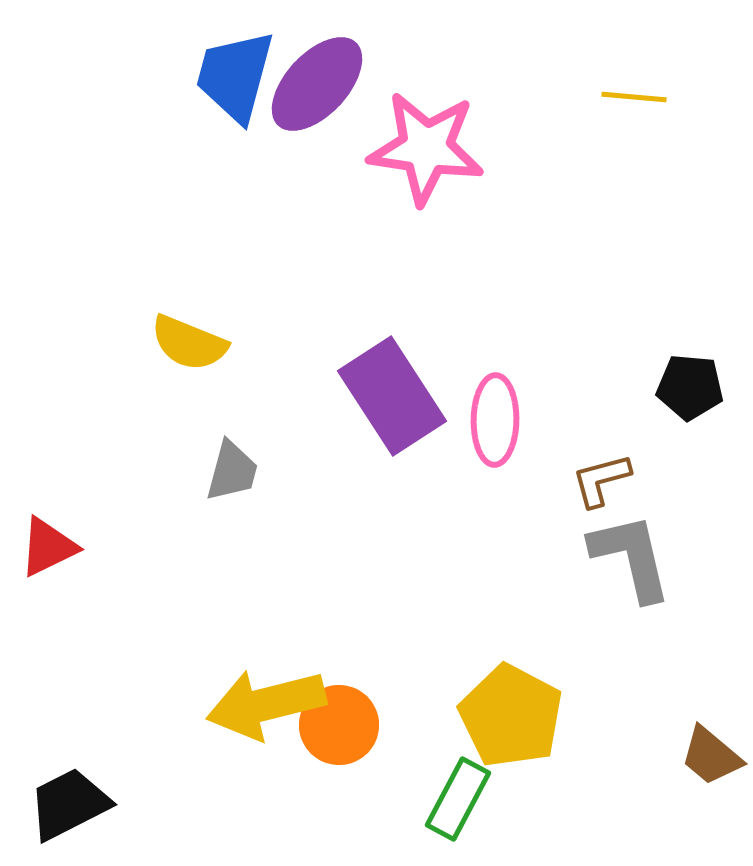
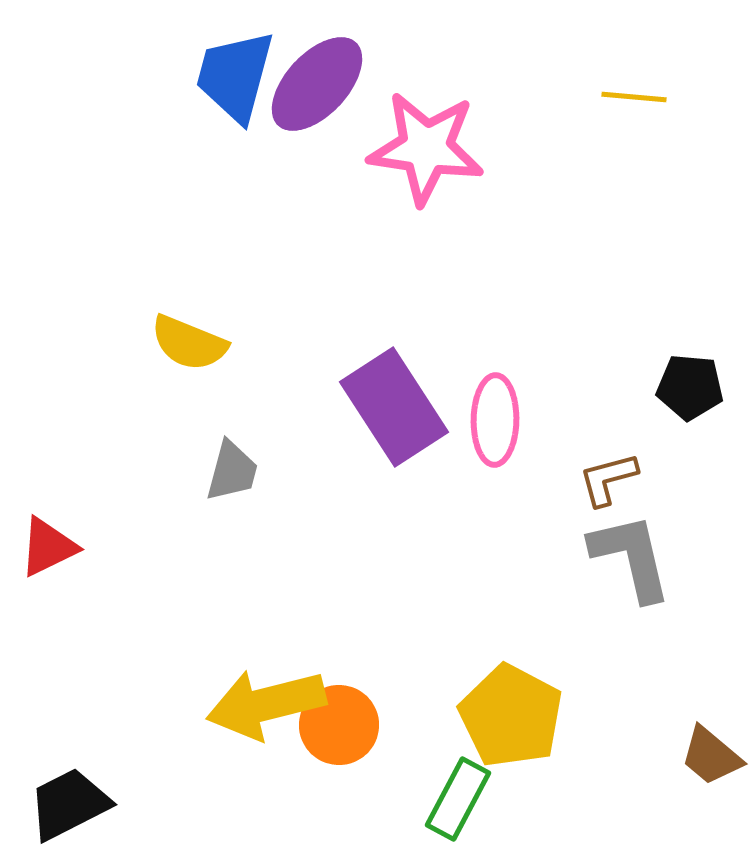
purple rectangle: moved 2 px right, 11 px down
brown L-shape: moved 7 px right, 1 px up
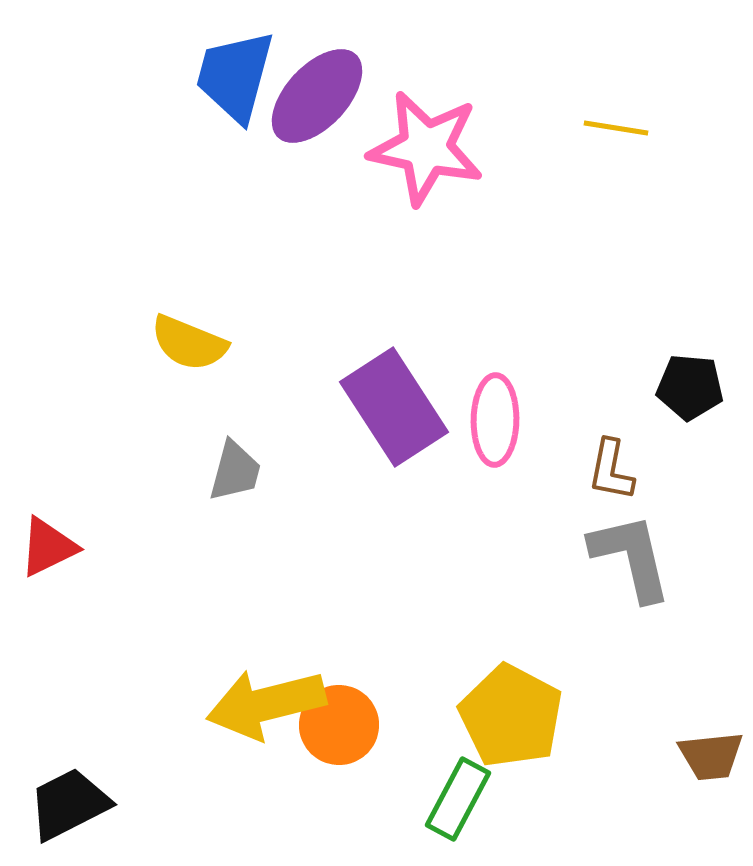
purple ellipse: moved 12 px down
yellow line: moved 18 px left, 31 px down; rotated 4 degrees clockwise
pink star: rotated 4 degrees clockwise
gray trapezoid: moved 3 px right
brown L-shape: moved 3 px right, 9 px up; rotated 64 degrees counterclockwise
brown trapezoid: rotated 46 degrees counterclockwise
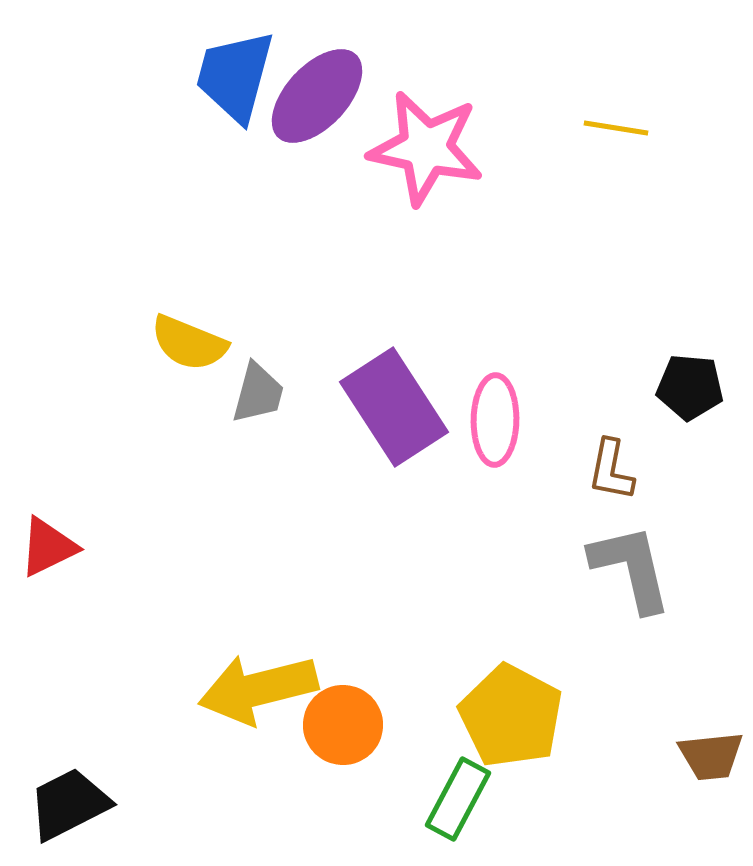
gray trapezoid: moved 23 px right, 78 px up
gray L-shape: moved 11 px down
yellow arrow: moved 8 px left, 15 px up
orange circle: moved 4 px right
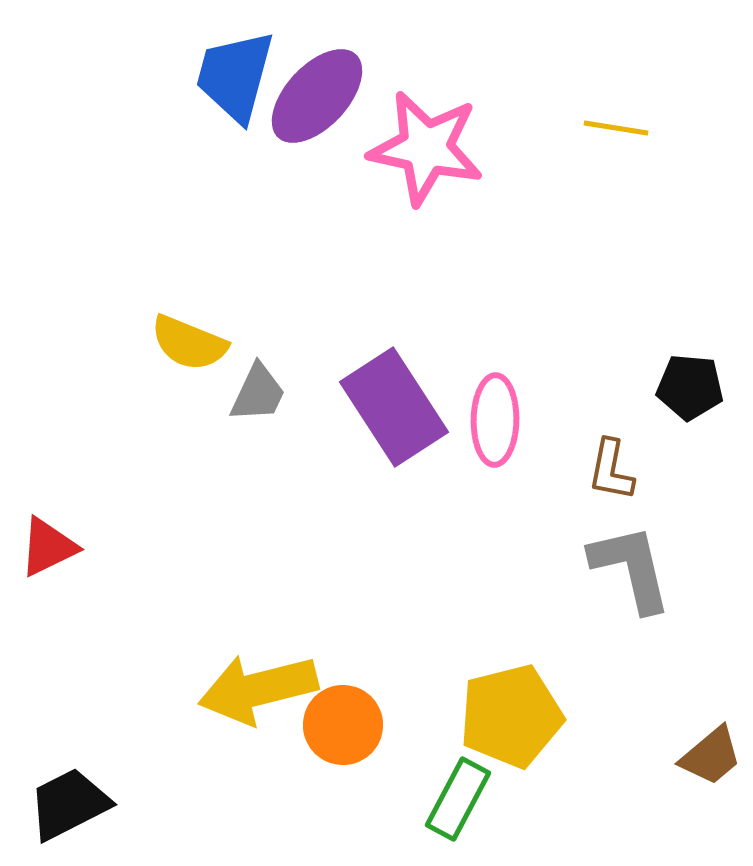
gray trapezoid: rotated 10 degrees clockwise
yellow pentagon: rotated 30 degrees clockwise
brown trapezoid: rotated 34 degrees counterclockwise
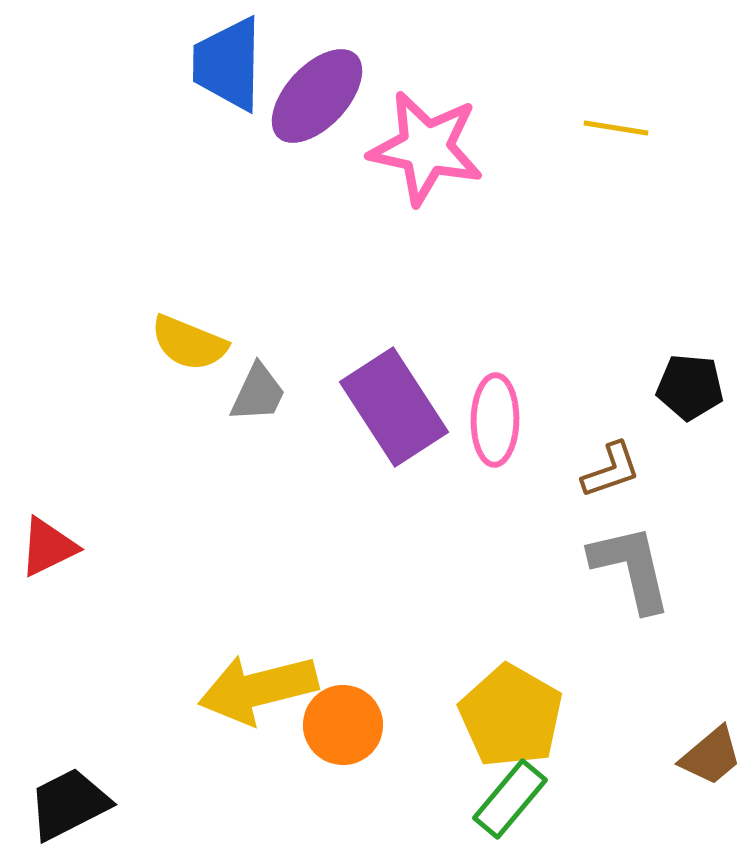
blue trapezoid: moved 7 px left, 12 px up; rotated 14 degrees counterclockwise
brown L-shape: rotated 120 degrees counterclockwise
yellow pentagon: rotated 28 degrees counterclockwise
green rectangle: moved 52 px right; rotated 12 degrees clockwise
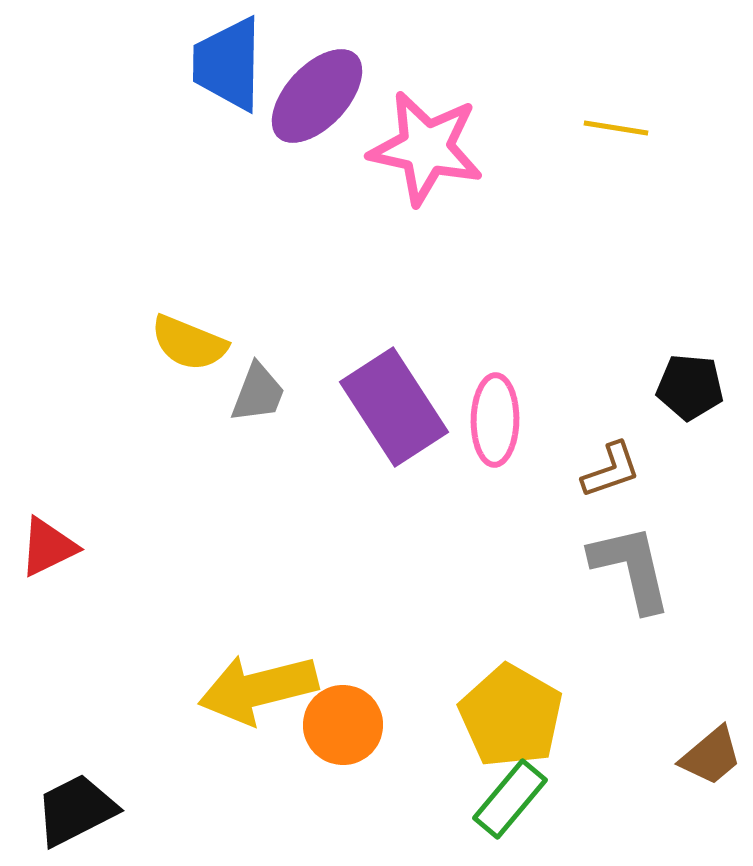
gray trapezoid: rotated 4 degrees counterclockwise
black trapezoid: moved 7 px right, 6 px down
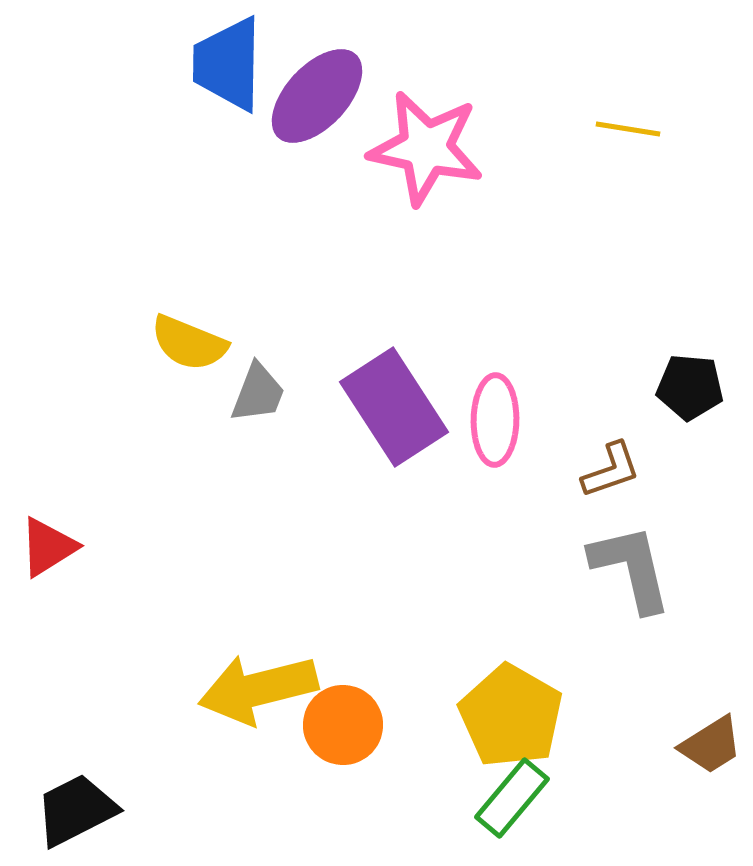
yellow line: moved 12 px right, 1 px down
red triangle: rotated 6 degrees counterclockwise
brown trapezoid: moved 11 px up; rotated 8 degrees clockwise
green rectangle: moved 2 px right, 1 px up
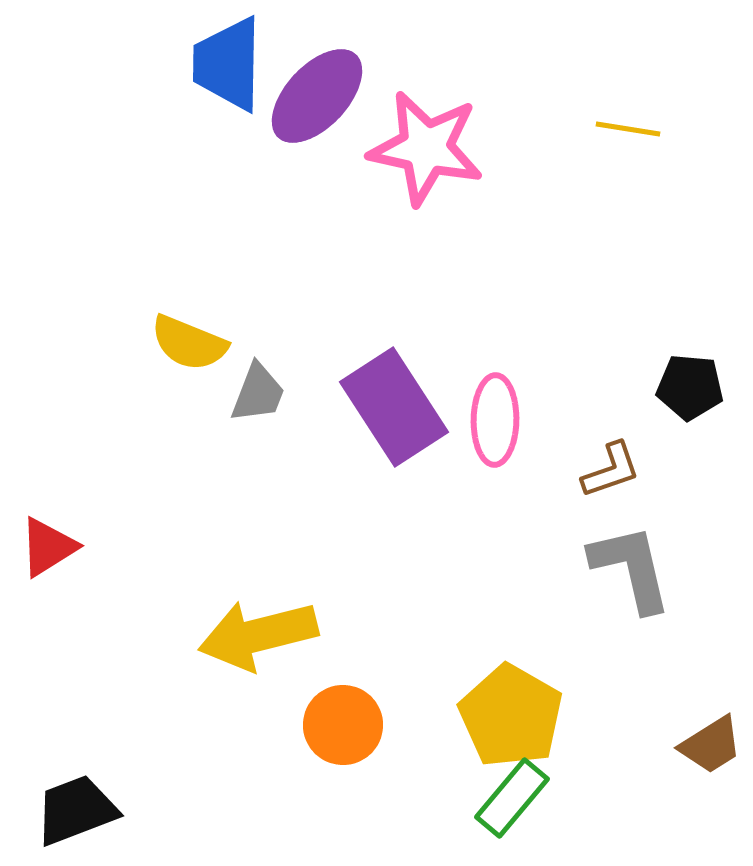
yellow arrow: moved 54 px up
black trapezoid: rotated 6 degrees clockwise
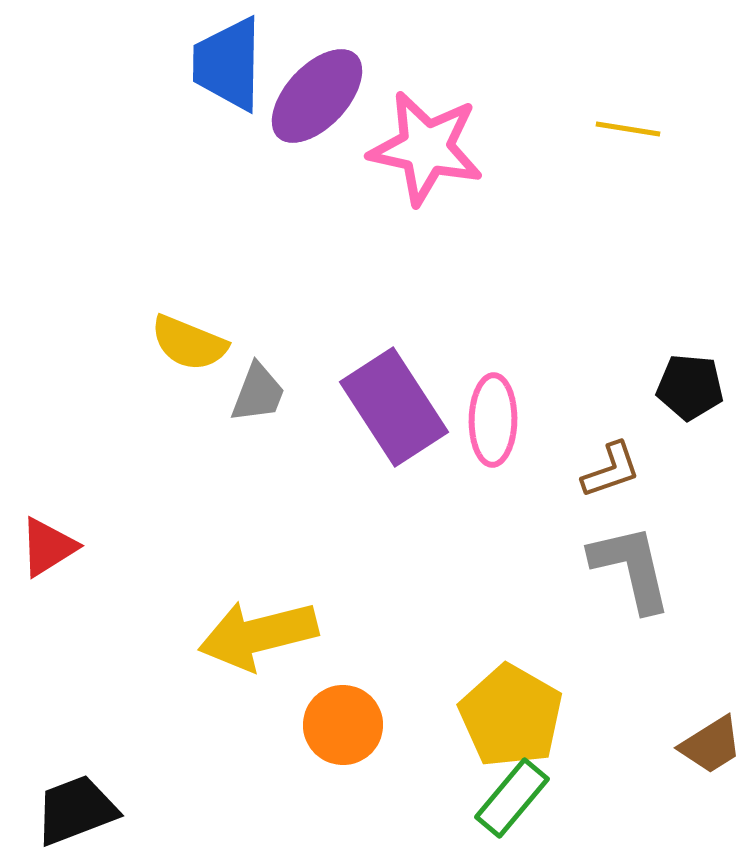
pink ellipse: moved 2 px left
